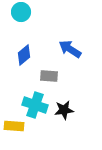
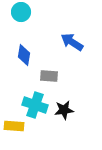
blue arrow: moved 2 px right, 7 px up
blue diamond: rotated 40 degrees counterclockwise
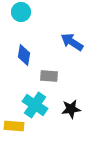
cyan cross: rotated 15 degrees clockwise
black star: moved 7 px right, 1 px up
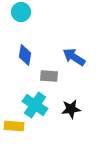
blue arrow: moved 2 px right, 15 px down
blue diamond: moved 1 px right
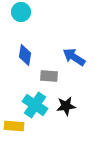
black star: moved 5 px left, 3 px up
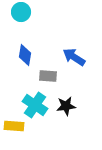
gray rectangle: moved 1 px left
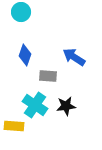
blue diamond: rotated 10 degrees clockwise
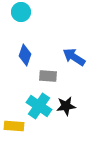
cyan cross: moved 4 px right, 1 px down
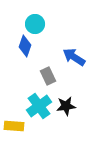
cyan circle: moved 14 px right, 12 px down
blue diamond: moved 9 px up
gray rectangle: rotated 60 degrees clockwise
cyan cross: rotated 20 degrees clockwise
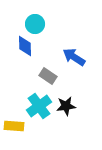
blue diamond: rotated 20 degrees counterclockwise
gray rectangle: rotated 30 degrees counterclockwise
